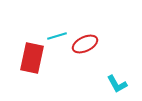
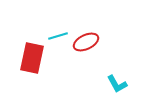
cyan line: moved 1 px right
red ellipse: moved 1 px right, 2 px up
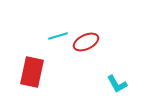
red rectangle: moved 14 px down
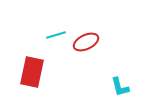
cyan line: moved 2 px left, 1 px up
cyan L-shape: moved 3 px right, 3 px down; rotated 15 degrees clockwise
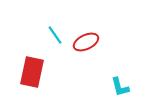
cyan line: moved 1 px left; rotated 72 degrees clockwise
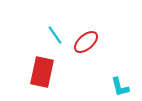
red ellipse: rotated 15 degrees counterclockwise
red rectangle: moved 10 px right
